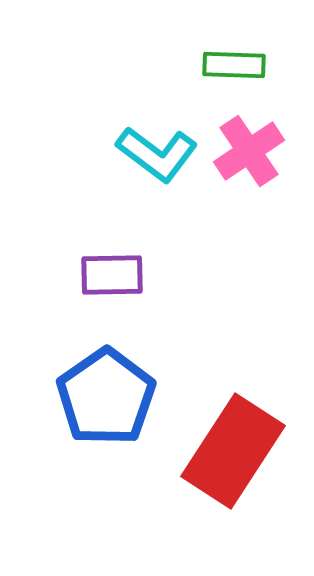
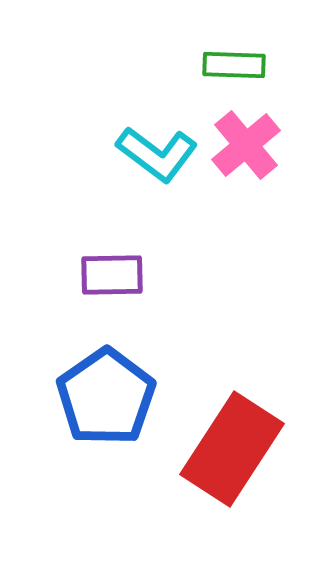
pink cross: moved 3 px left, 6 px up; rotated 6 degrees counterclockwise
red rectangle: moved 1 px left, 2 px up
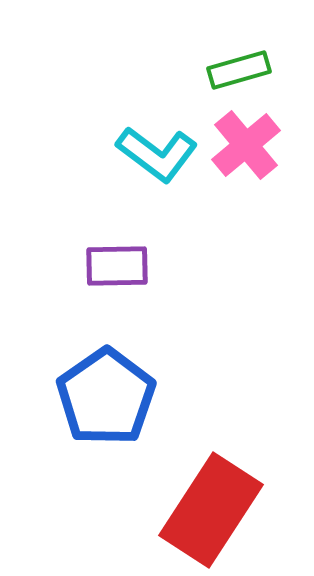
green rectangle: moved 5 px right, 5 px down; rotated 18 degrees counterclockwise
purple rectangle: moved 5 px right, 9 px up
red rectangle: moved 21 px left, 61 px down
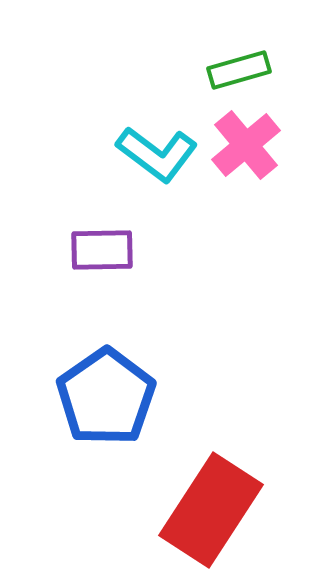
purple rectangle: moved 15 px left, 16 px up
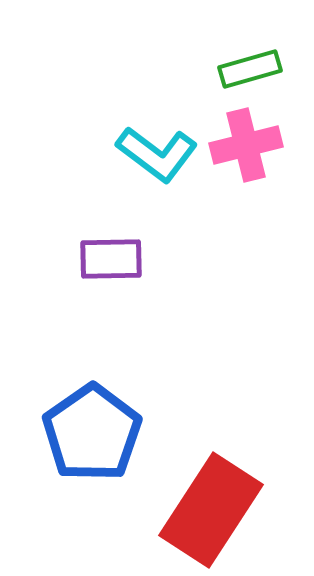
green rectangle: moved 11 px right, 1 px up
pink cross: rotated 26 degrees clockwise
purple rectangle: moved 9 px right, 9 px down
blue pentagon: moved 14 px left, 36 px down
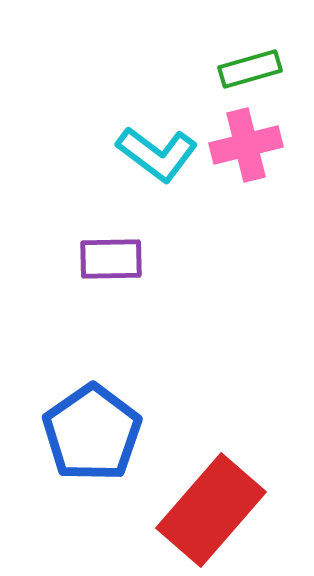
red rectangle: rotated 8 degrees clockwise
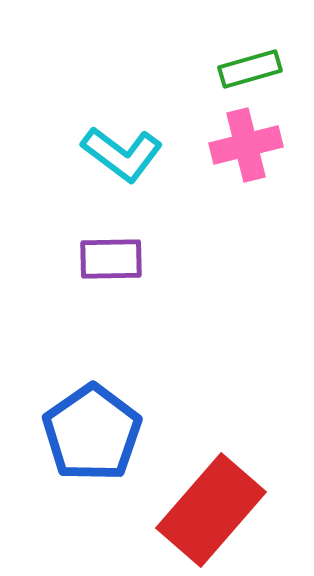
cyan L-shape: moved 35 px left
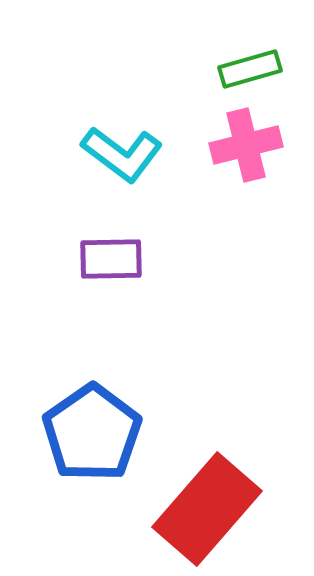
red rectangle: moved 4 px left, 1 px up
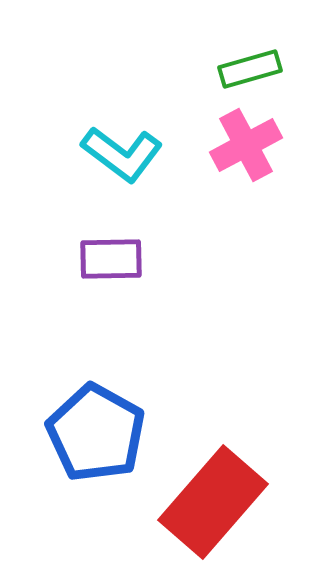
pink cross: rotated 14 degrees counterclockwise
blue pentagon: moved 4 px right; rotated 8 degrees counterclockwise
red rectangle: moved 6 px right, 7 px up
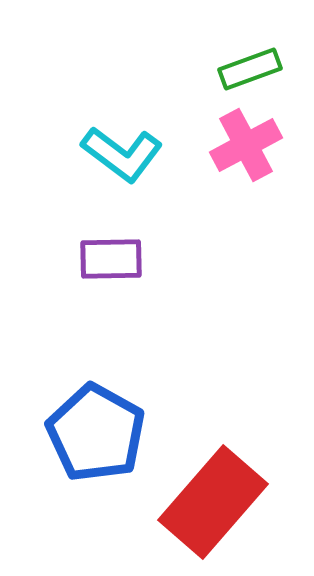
green rectangle: rotated 4 degrees counterclockwise
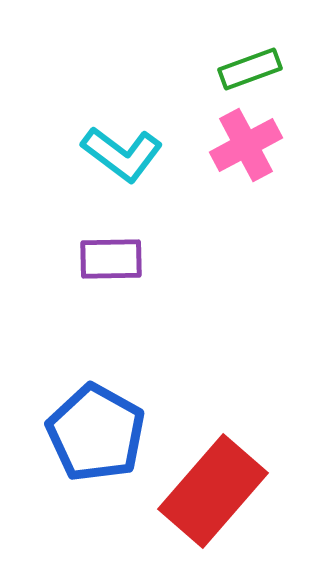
red rectangle: moved 11 px up
